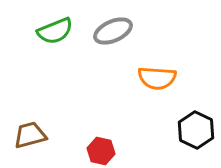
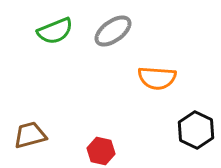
gray ellipse: rotated 12 degrees counterclockwise
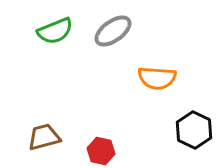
black hexagon: moved 2 px left
brown trapezoid: moved 14 px right, 2 px down
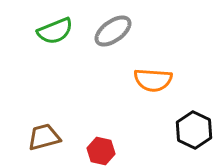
orange semicircle: moved 4 px left, 2 px down
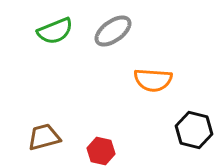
black hexagon: rotated 12 degrees counterclockwise
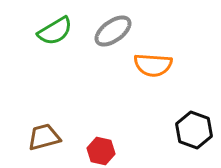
green semicircle: rotated 9 degrees counterclockwise
orange semicircle: moved 15 px up
black hexagon: rotated 6 degrees clockwise
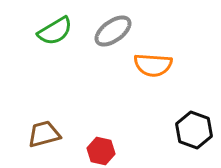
brown trapezoid: moved 3 px up
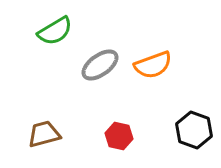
gray ellipse: moved 13 px left, 34 px down
orange semicircle: rotated 24 degrees counterclockwise
red hexagon: moved 18 px right, 15 px up
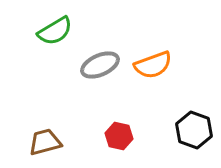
gray ellipse: rotated 12 degrees clockwise
brown trapezoid: moved 1 px right, 8 px down
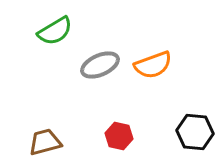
black hexagon: moved 1 px right, 2 px down; rotated 15 degrees counterclockwise
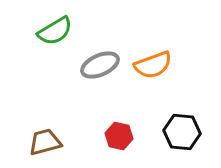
black hexagon: moved 13 px left
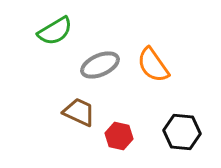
orange semicircle: rotated 75 degrees clockwise
brown trapezoid: moved 34 px right, 30 px up; rotated 40 degrees clockwise
